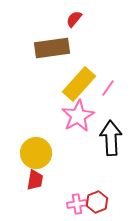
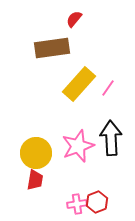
pink star: moved 30 px down; rotated 8 degrees clockwise
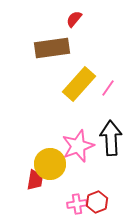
yellow circle: moved 14 px right, 11 px down
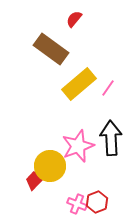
brown rectangle: moved 1 px left, 1 px down; rotated 44 degrees clockwise
yellow rectangle: rotated 8 degrees clockwise
yellow circle: moved 2 px down
red trapezoid: rotated 145 degrees counterclockwise
pink cross: rotated 30 degrees clockwise
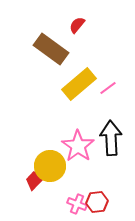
red semicircle: moved 3 px right, 6 px down
pink line: rotated 18 degrees clockwise
pink star: rotated 16 degrees counterclockwise
red hexagon: rotated 15 degrees clockwise
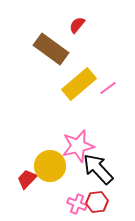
black arrow: moved 13 px left, 31 px down; rotated 40 degrees counterclockwise
pink star: rotated 24 degrees clockwise
red trapezoid: moved 8 px left, 1 px up
